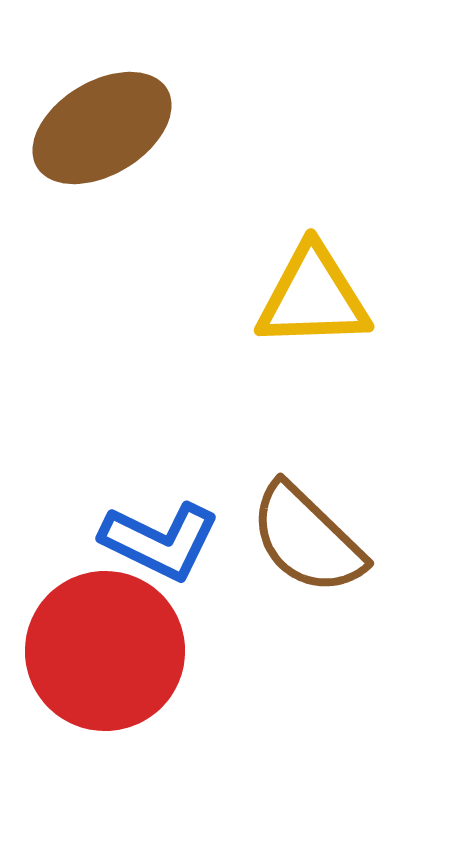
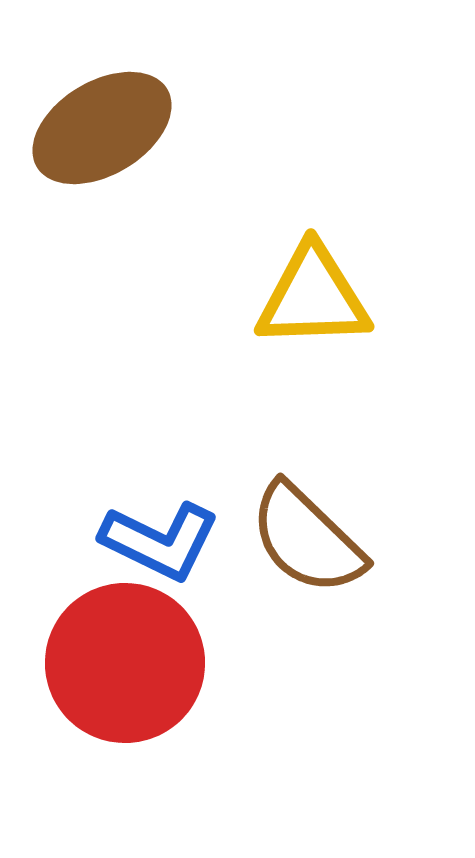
red circle: moved 20 px right, 12 px down
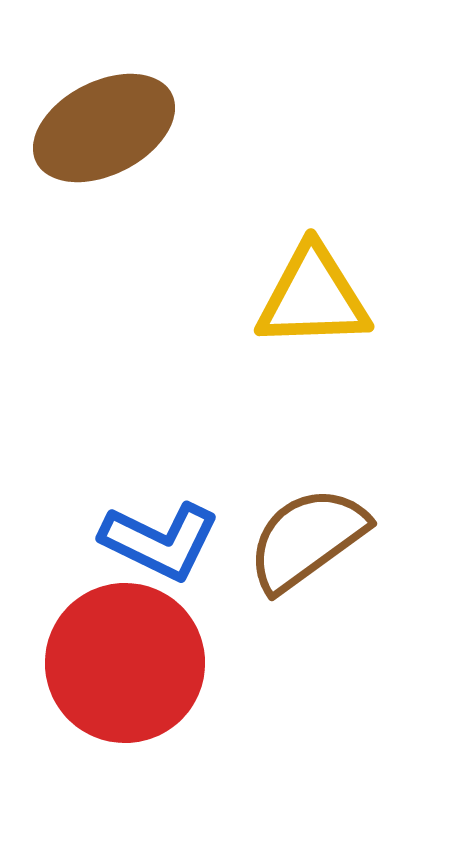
brown ellipse: moved 2 px right; rotated 4 degrees clockwise
brown semicircle: rotated 100 degrees clockwise
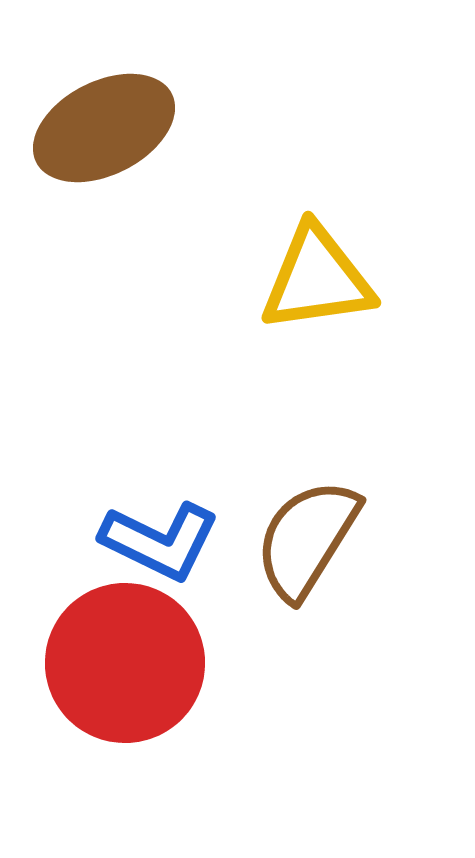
yellow triangle: moved 4 px right, 18 px up; rotated 6 degrees counterclockwise
brown semicircle: rotated 22 degrees counterclockwise
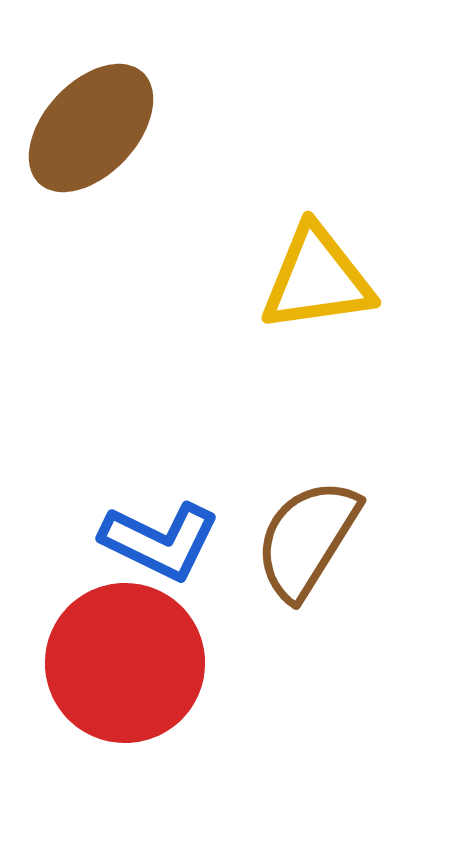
brown ellipse: moved 13 px left; rotated 20 degrees counterclockwise
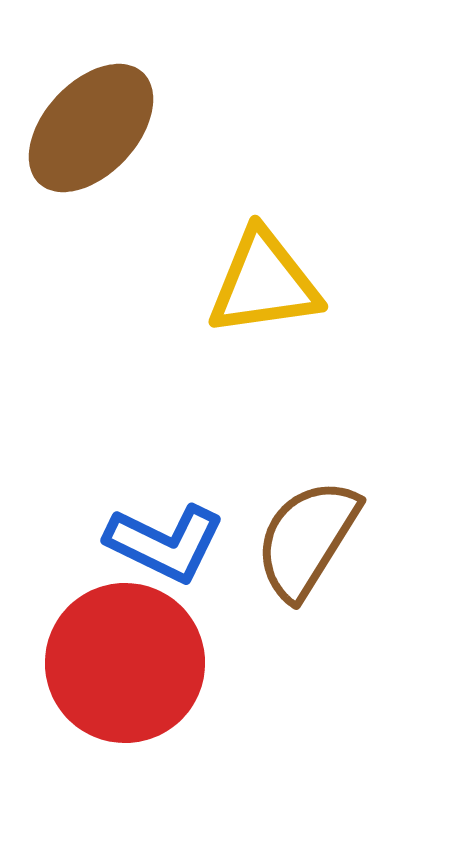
yellow triangle: moved 53 px left, 4 px down
blue L-shape: moved 5 px right, 2 px down
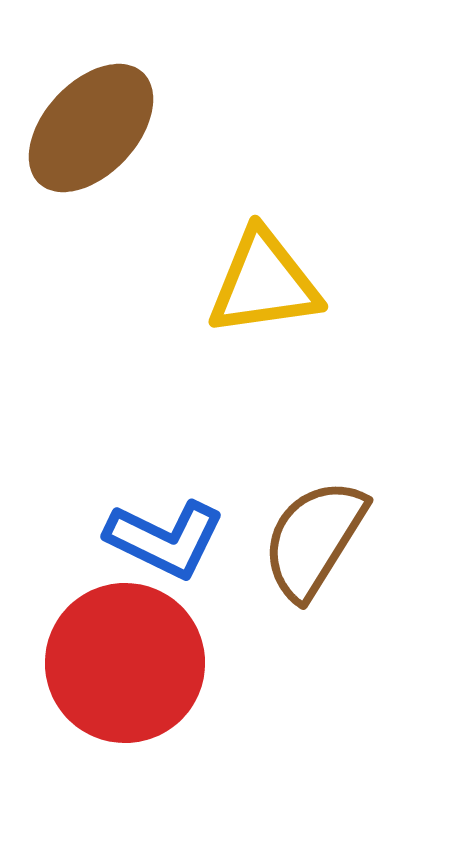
brown semicircle: moved 7 px right
blue L-shape: moved 4 px up
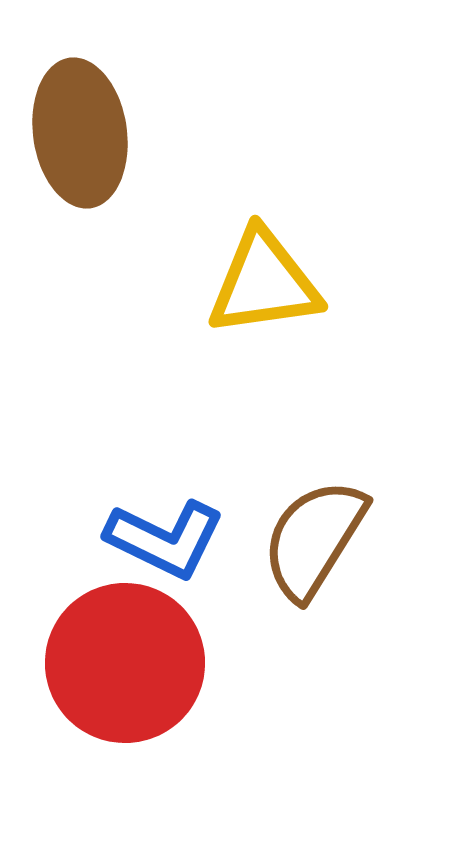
brown ellipse: moved 11 px left, 5 px down; rotated 51 degrees counterclockwise
